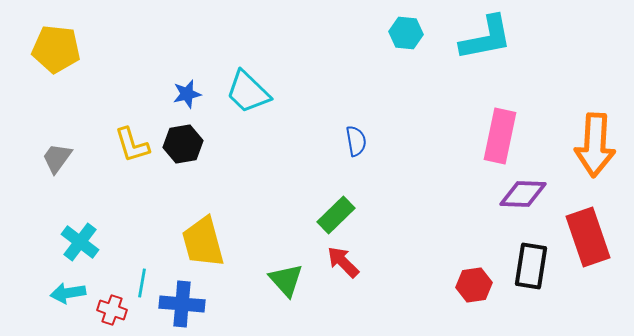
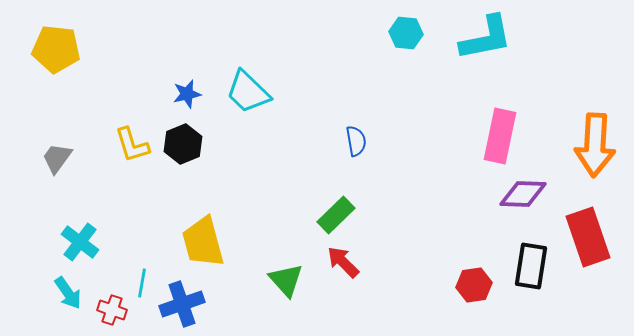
black hexagon: rotated 12 degrees counterclockwise
cyan arrow: rotated 116 degrees counterclockwise
blue cross: rotated 24 degrees counterclockwise
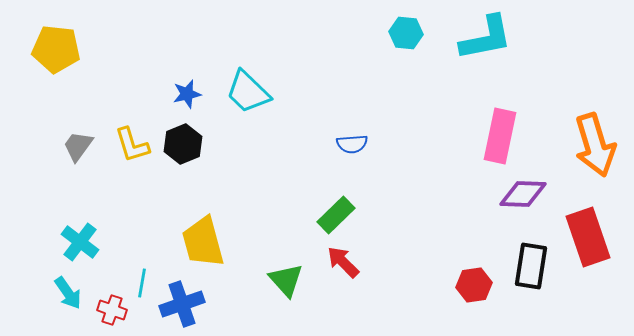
blue semicircle: moved 4 px left, 3 px down; rotated 96 degrees clockwise
orange arrow: rotated 20 degrees counterclockwise
gray trapezoid: moved 21 px right, 12 px up
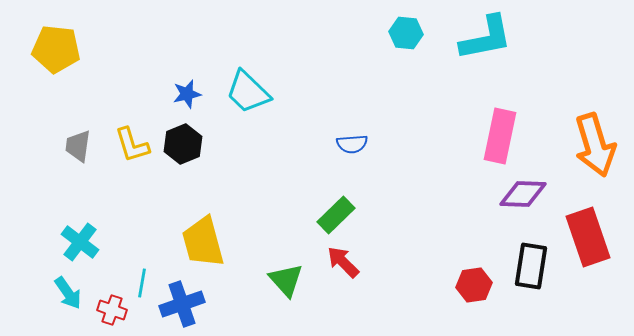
gray trapezoid: rotated 28 degrees counterclockwise
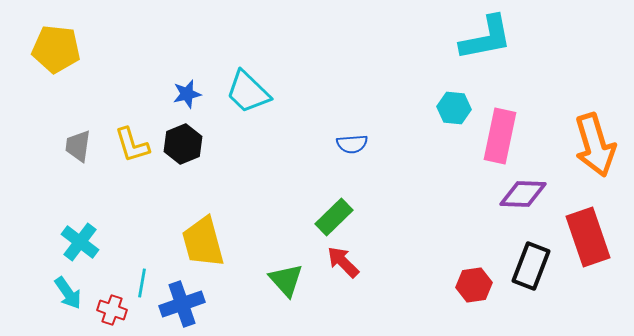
cyan hexagon: moved 48 px right, 75 px down
green rectangle: moved 2 px left, 2 px down
black rectangle: rotated 12 degrees clockwise
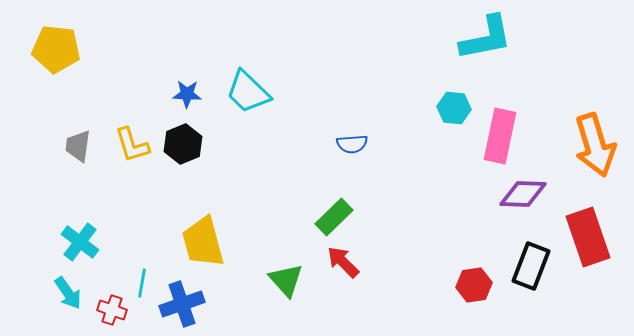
blue star: rotated 16 degrees clockwise
